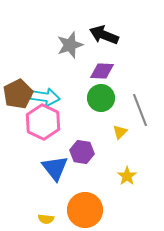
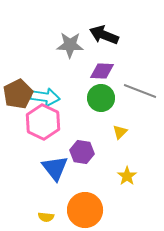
gray star: rotated 20 degrees clockwise
gray line: moved 19 px up; rotated 48 degrees counterclockwise
yellow semicircle: moved 2 px up
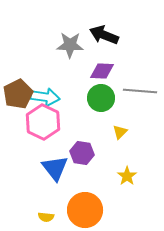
gray line: rotated 16 degrees counterclockwise
purple hexagon: moved 1 px down
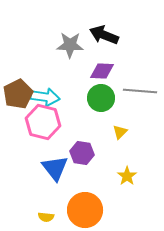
pink hexagon: rotated 12 degrees counterclockwise
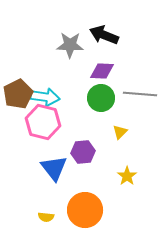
gray line: moved 3 px down
purple hexagon: moved 1 px right, 1 px up; rotated 15 degrees counterclockwise
blue triangle: moved 1 px left
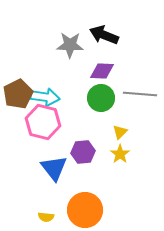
yellow star: moved 7 px left, 22 px up
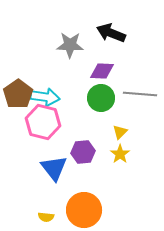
black arrow: moved 7 px right, 2 px up
brown pentagon: rotated 8 degrees counterclockwise
orange circle: moved 1 px left
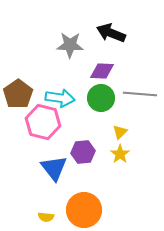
cyan arrow: moved 15 px right, 1 px down
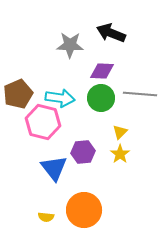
brown pentagon: rotated 12 degrees clockwise
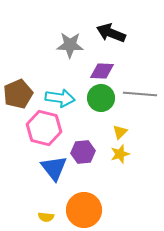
pink hexagon: moved 1 px right, 6 px down
yellow star: rotated 18 degrees clockwise
